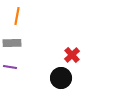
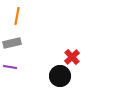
gray rectangle: rotated 12 degrees counterclockwise
red cross: moved 2 px down
black circle: moved 1 px left, 2 px up
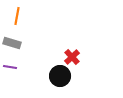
gray rectangle: rotated 30 degrees clockwise
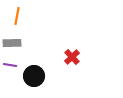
gray rectangle: rotated 18 degrees counterclockwise
purple line: moved 2 px up
black circle: moved 26 px left
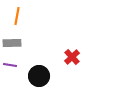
black circle: moved 5 px right
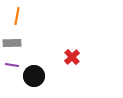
purple line: moved 2 px right
black circle: moved 5 px left
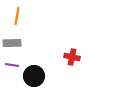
red cross: rotated 35 degrees counterclockwise
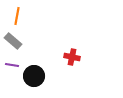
gray rectangle: moved 1 px right, 2 px up; rotated 42 degrees clockwise
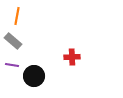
red cross: rotated 14 degrees counterclockwise
